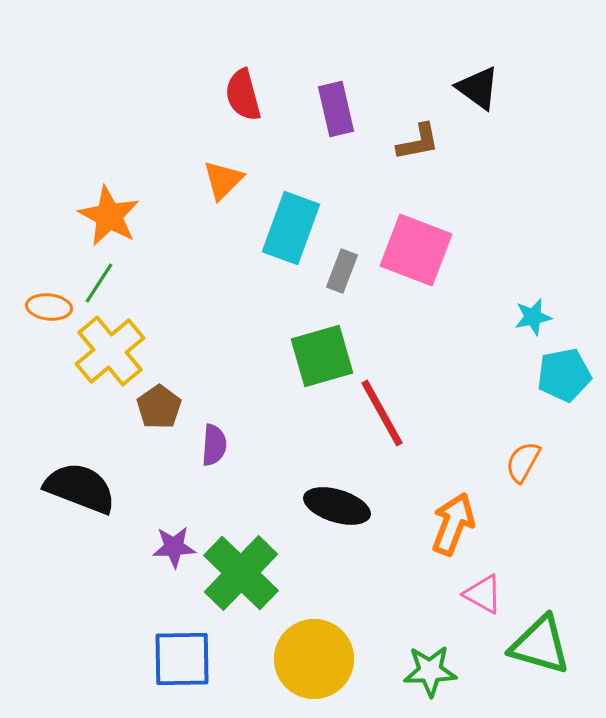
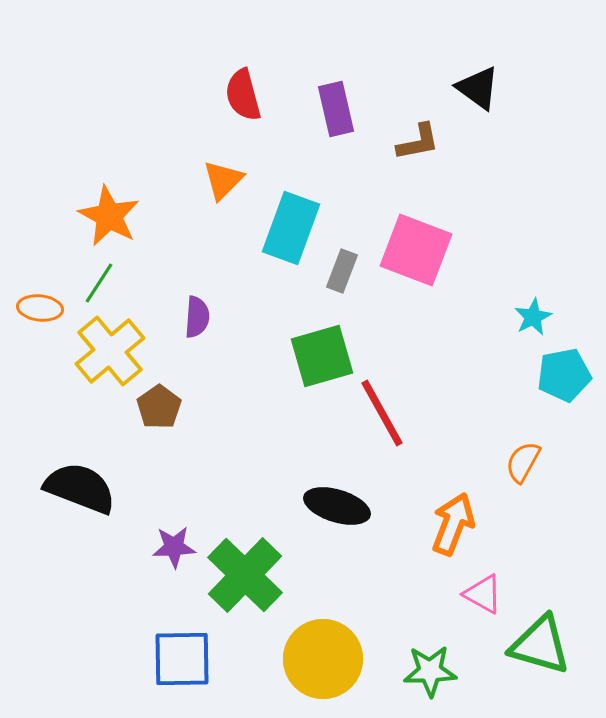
orange ellipse: moved 9 px left, 1 px down
cyan star: rotated 15 degrees counterclockwise
purple semicircle: moved 17 px left, 128 px up
green cross: moved 4 px right, 2 px down
yellow circle: moved 9 px right
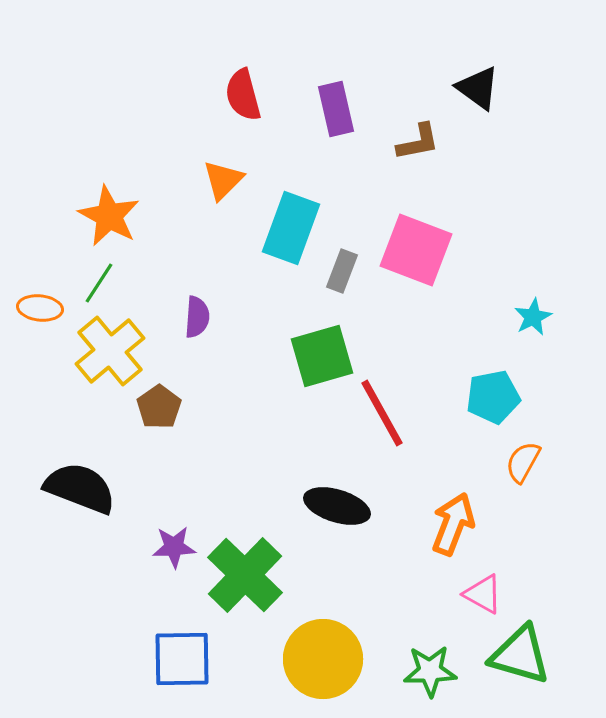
cyan pentagon: moved 71 px left, 22 px down
green triangle: moved 20 px left, 10 px down
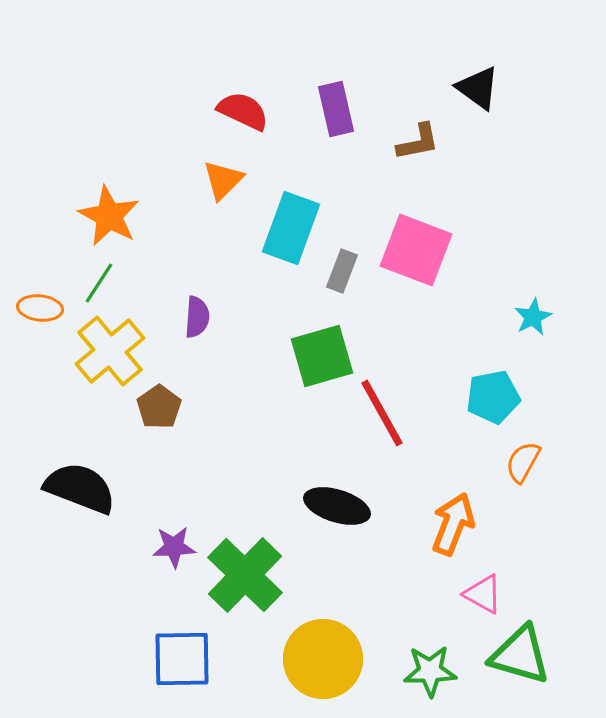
red semicircle: moved 16 px down; rotated 130 degrees clockwise
